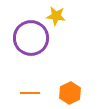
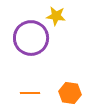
orange hexagon: rotated 25 degrees counterclockwise
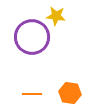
purple circle: moved 1 px right, 1 px up
orange line: moved 2 px right, 1 px down
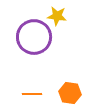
yellow star: moved 1 px right
purple circle: moved 2 px right
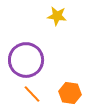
purple circle: moved 8 px left, 23 px down
orange line: rotated 48 degrees clockwise
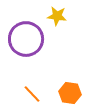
purple circle: moved 21 px up
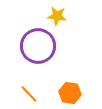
purple circle: moved 12 px right, 7 px down
orange line: moved 3 px left
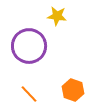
purple circle: moved 9 px left
orange hexagon: moved 3 px right, 3 px up; rotated 10 degrees clockwise
